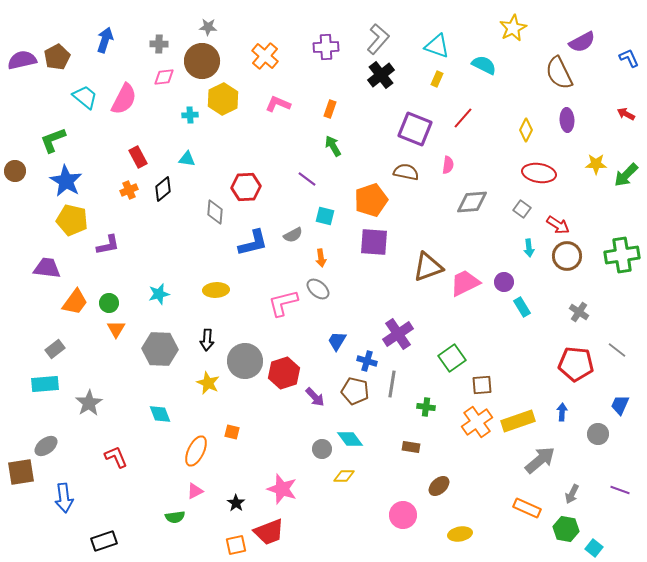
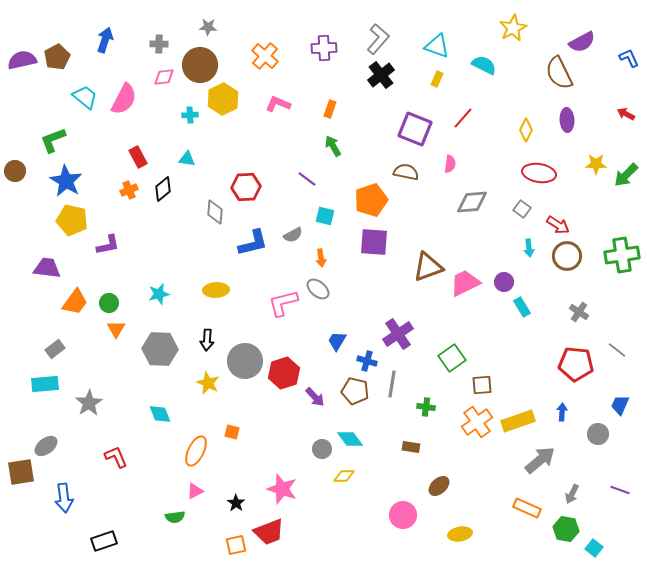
purple cross at (326, 47): moved 2 px left, 1 px down
brown circle at (202, 61): moved 2 px left, 4 px down
pink semicircle at (448, 165): moved 2 px right, 1 px up
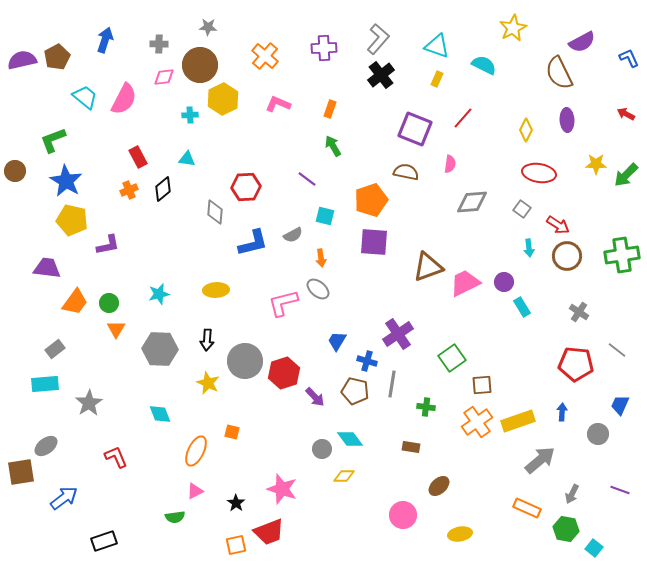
blue arrow at (64, 498): rotated 120 degrees counterclockwise
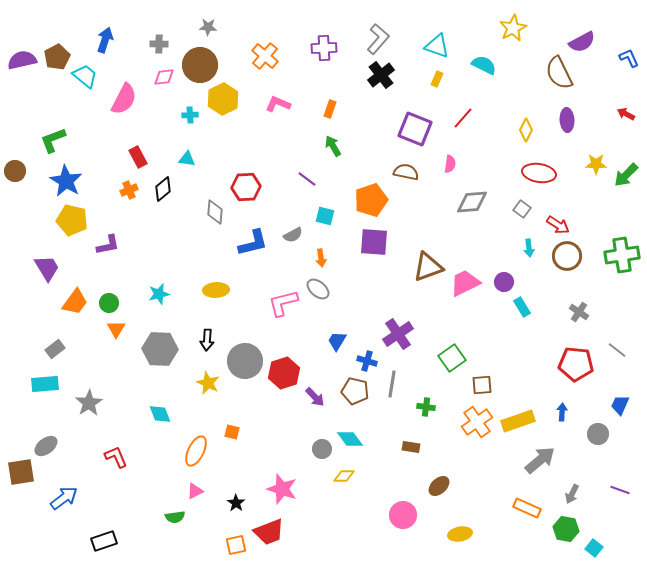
cyan trapezoid at (85, 97): moved 21 px up
purple trapezoid at (47, 268): rotated 52 degrees clockwise
